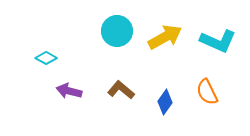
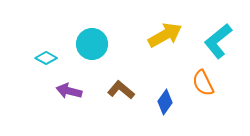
cyan circle: moved 25 px left, 13 px down
yellow arrow: moved 2 px up
cyan L-shape: rotated 117 degrees clockwise
orange semicircle: moved 4 px left, 9 px up
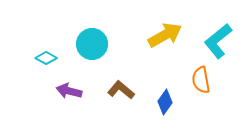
orange semicircle: moved 2 px left, 3 px up; rotated 16 degrees clockwise
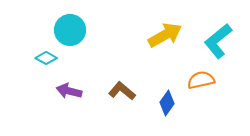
cyan circle: moved 22 px left, 14 px up
orange semicircle: rotated 88 degrees clockwise
brown L-shape: moved 1 px right, 1 px down
blue diamond: moved 2 px right, 1 px down
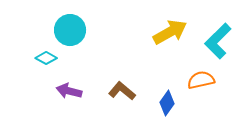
yellow arrow: moved 5 px right, 3 px up
cyan L-shape: rotated 6 degrees counterclockwise
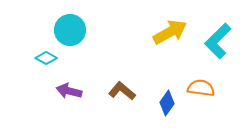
orange semicircle: moved 8 px down; rotated 20 degrees clockwise
